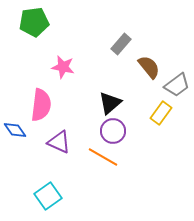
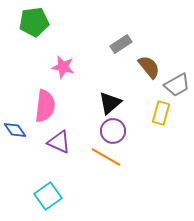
gray rectangle: rotated 15 degrees clockwise
gray trapezoid: rotated 8 degrees clockwise
pink semicircle: moved 4 px right, 1 px down
yellow rectangle: rotated 20 degrees counterclockwise
orange line: moved 3 px right
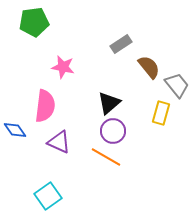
gray trapezoid: rotated 100 degrees counterclockwise
black triangle: moved 1 px left
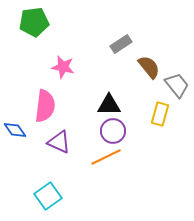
black triangle: moved 2 px down; rotated 40 degrees clockwise
yellow rectangle: moved 1 px left, 1 px down
orange line: rotated 56 degrees counterclockwise
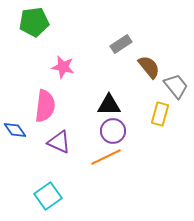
gray trapezoid: moved 1 px left, 1 px down
